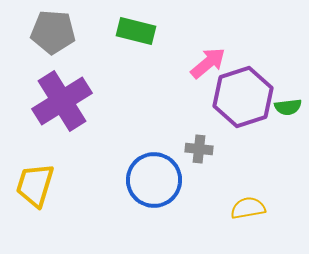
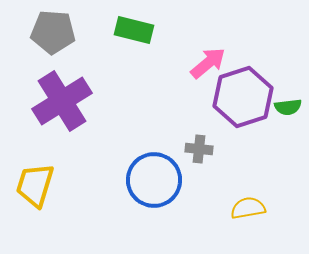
green rectangle: moved 2 px left, 1 px up
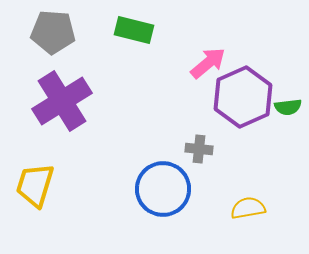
purple hexagon: rotated 6 degrees counterclockwise
blue circle: moved 9 px right, 9 px down
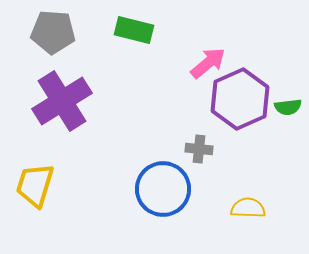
purple hexagon: moved 3 px left, 2 px down
yellow semicircle: rotated 12 degrees clockwise
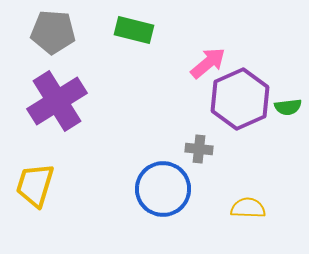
purple cross: moved 5 px left
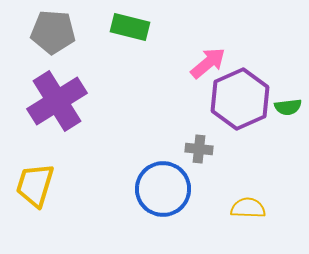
green rectangle: moved 4 px left, 3 px up
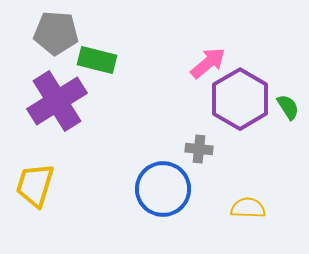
green rectangle: moved 33 px left, 33 px down
gray pentagon: moved 3 px right, 1 px down
purple hexagon: rotated 6 degrees counterclockwise
green semicircle: rotated 116 degrees counterclockwise
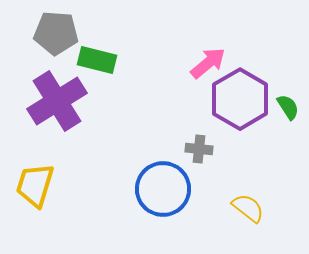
yellow semicircle: rotated 36 degrees clockwise
